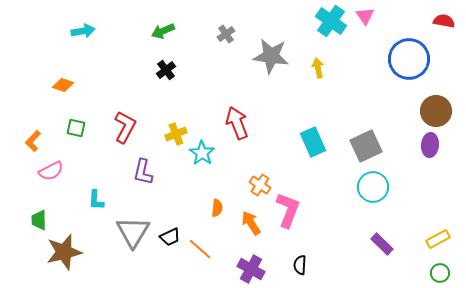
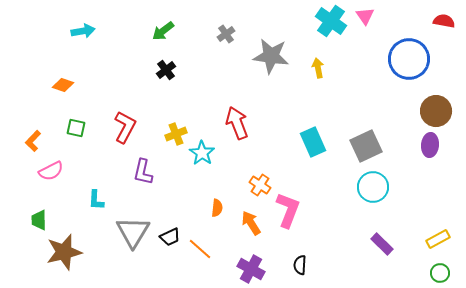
green arrow: rotated 15 degrees counterclockwise
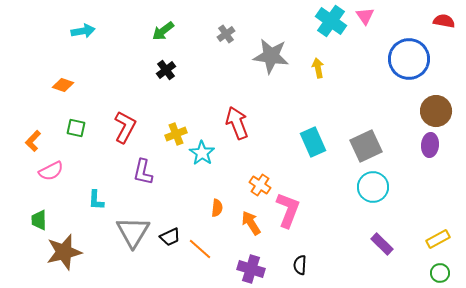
purple cross: rotated 12 degrees counterclockwise
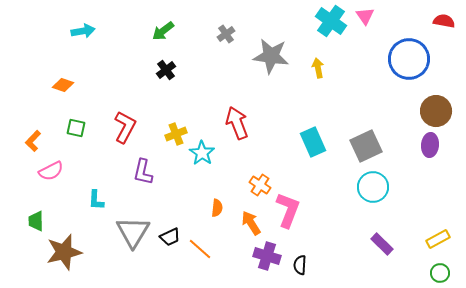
green trapezoid: moved 3 px left, 1 px down
purple cross: moved 16 px right, 13 px up
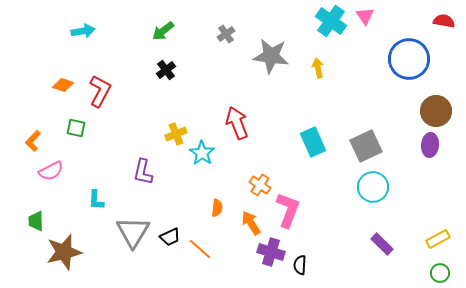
red L-shape: moved 25 px left, 36 px up
purple cross: moved 4 px right, 4 px up
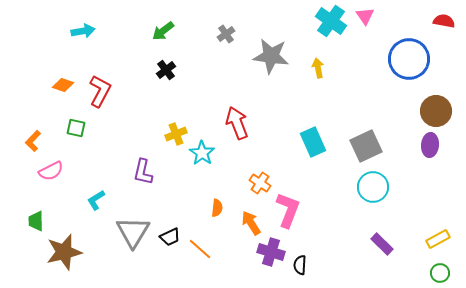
orange cross: moved 2 px up
cyan L-shape: rotated 55 degrees clockwise
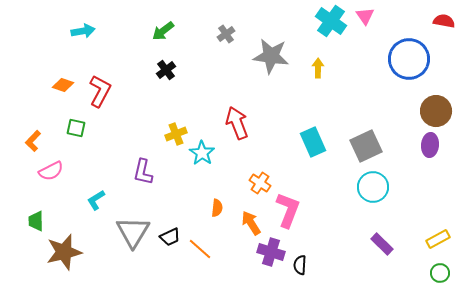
yellow arrow: rotated 12 degrees clockwise
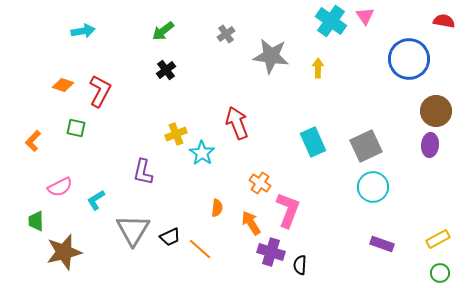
pink semicircle: moved 9 px right, 16 px down
gray triangle: moved 2 px up
purple rectangle: rotated 25 degrees counterclockwise
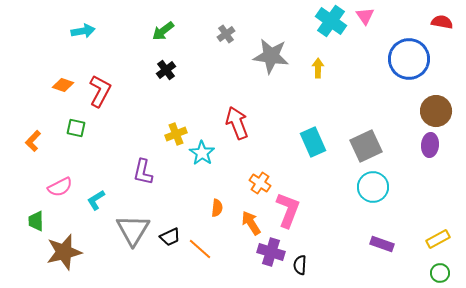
red semicircle: moved 2 px left, 1 px down
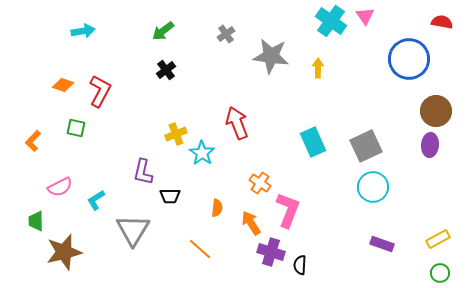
black trapezoid: moved 41 px up; rotated 25 degrees clockwise
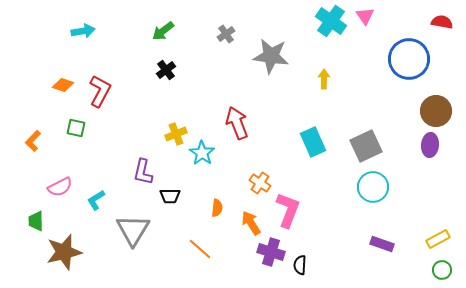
yellow arrow: moved 6 px right, 11 px down
green circle: moved 2 px right, 3 px up
